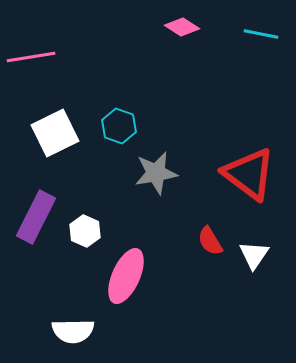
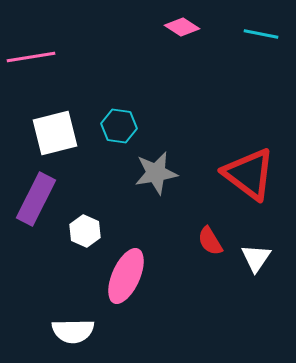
cyan hexagon: rotated 12 degrees counterclockwise
white square: rotated 12 degrees clockwise
purple rectangle: moved 18 px up
white triangle: moved 2 px right, 3 px down
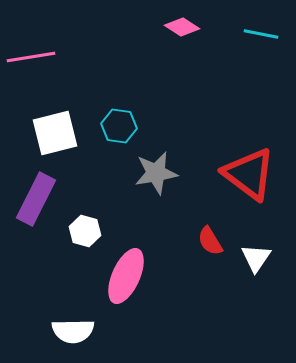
white hexagon: rotated 8 degrees counterclockwise
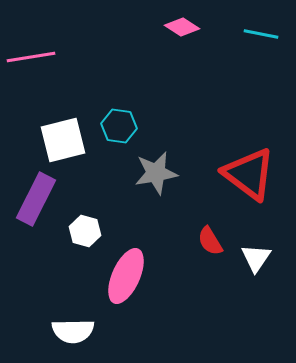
white square: moved 8 px right, 7 px down
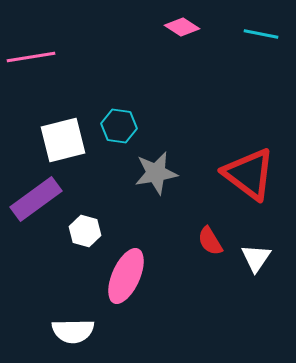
purple rectangle: rotated 27 degrees clockwise
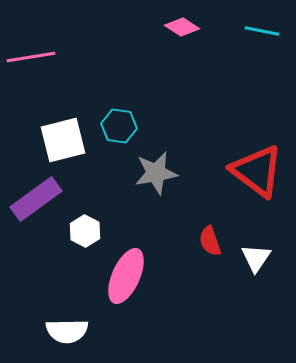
cyan line: moved 1 px right, 3 px up
red triangle: moved 8 px right, 3 px up
white hexagon: rotated 12 degrees clockwise
red semicircle: rotated 12 degrees clockwise
white semicircle: moved 6 px left
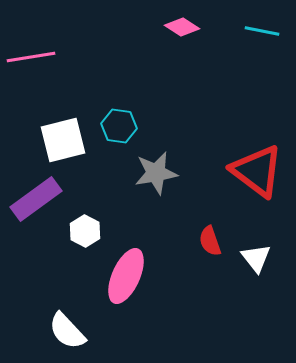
white triangle: rotated 12 degrees counterclockwise
white semicircle: rotated 48 degrees clockwise
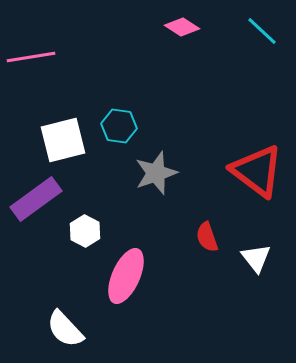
cyan line: rotated 32 degrees clockwise
gray star: rotated 9 degrees counterclockwise
red semicircle: moved 3 px left, 4 px up
white semicircle: moved 2 px left, 2 px up
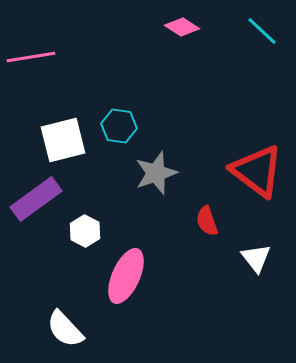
red semicircle: moved 16 px up
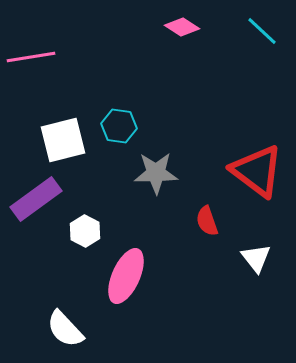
gray star: rotated 18 degrees clockwise
